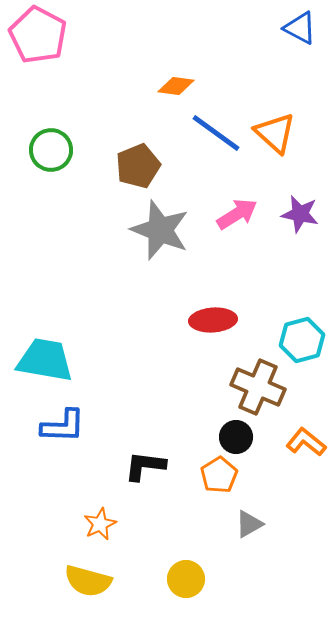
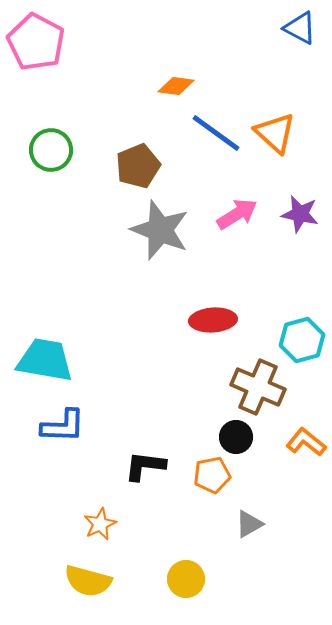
pink pentagon: moved 2 px left, 7 px down
orange pentagon: moved 7 px left; rotated 21 degrees clockwise
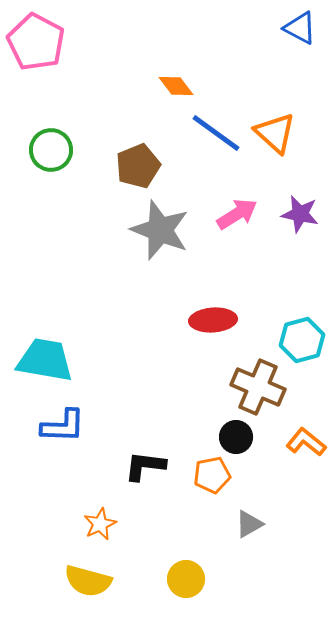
orange diamond: rotated 45 degrees clockwise
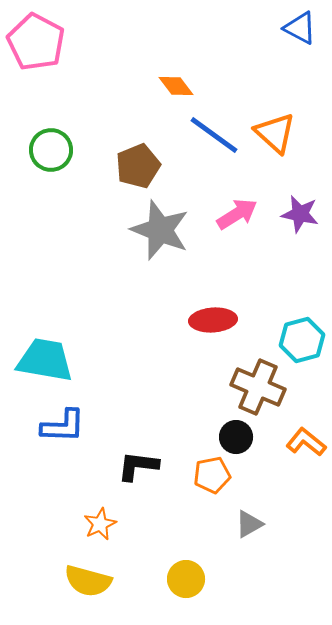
blue line: moved 2 px left, 2 px down
black L-shape: moved 7 px left
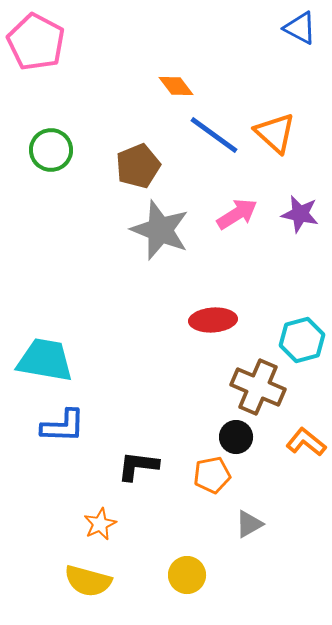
yellow circle: moved 1 px right, 4 px up
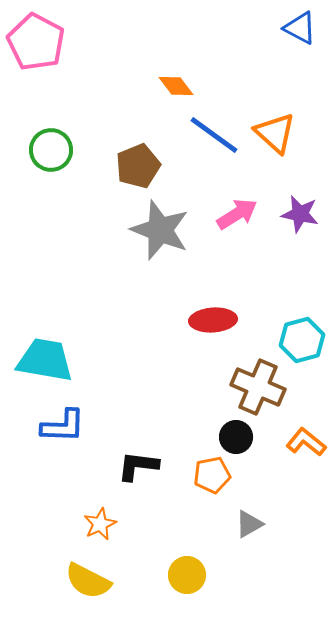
yellow semicircle: rotated 12 degrees clockwise
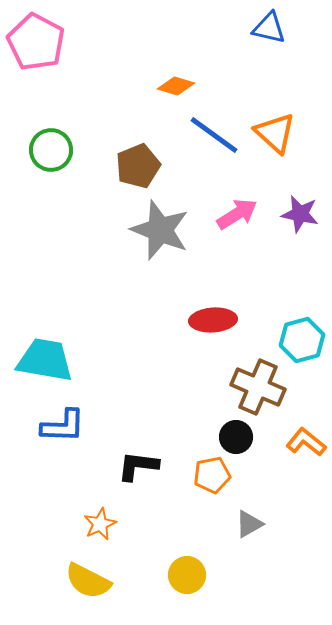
blue triangle: moved 31 px left; rotated 15 degrees counterclockwise
orange diamond: rotated 36 degrees counterclockwise
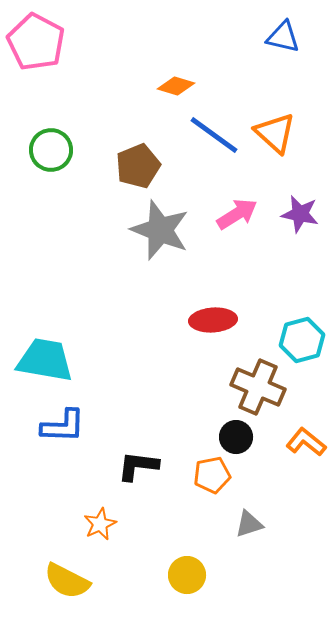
blue triangle: moved 14 px right, 9 px down
gray triangle: rotated 12 degrees clockwise
yellow semicircle: moved 21 px left
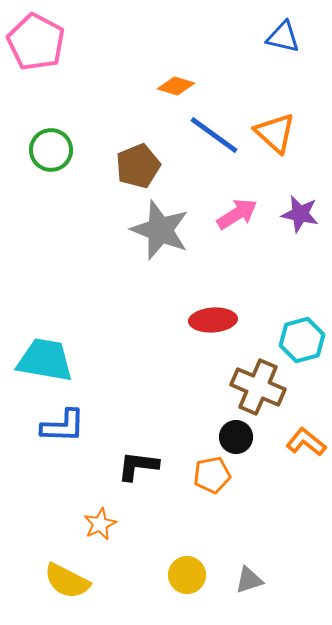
gray triangle: moved 56 px down
